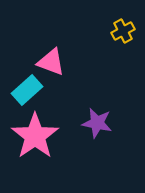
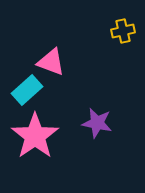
yellow cross: rotated 15 degrees clockwise
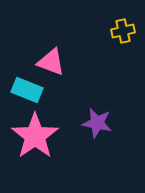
cyan rectangle: rotated 64 degrees clockwise
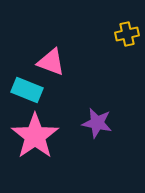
yellow cross: moved 4 px right, 3 px down
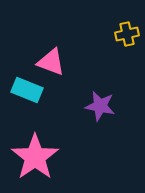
purple star: moved 3 px right, 17 px up
pink star: moved 21 px down
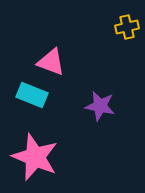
yellow cross: moved 7 px up
cyan rectangle: moved 5 px right, 5 px down
pink star: rotated 15 degrees counterclockwise
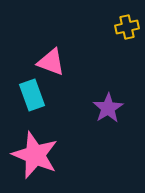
cyan rectangle: rotated 48 degrees clockwise
purple star: moved 8 px right, 2 px down; rotated 28 degrees clockwise
pink star: moved 2 px up
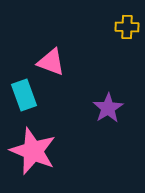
yellow cross: rotated 15 degrees clockwise
cyan rectangle: moved 8 px left
pink star: moved 2 px left, 4 px up
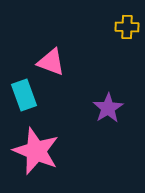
pink star: moved 3 px right
